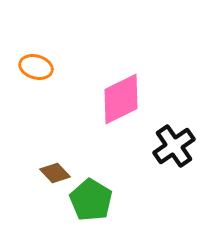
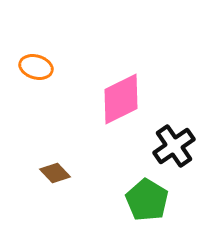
green pentagon: moved 56 px right
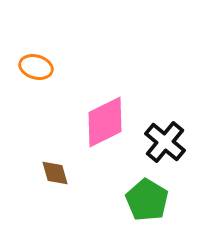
pink diamond: moved 16 px left, 23 px down
black cross: moved 9 px left, 4 px up; rotated 15 degrees counterclockwise
brown diamond: rotated 28 degrees clockwise
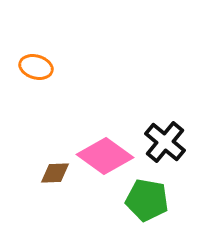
pink diamond: moved 34 px down; rotated 62 degrees clockwise
brown diamond: rotated 76 degrees counterclockwise
green pentagon: rotated 21 degrees counterclockwise
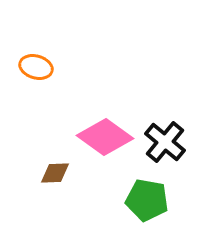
pink diamond: moved 19 px up
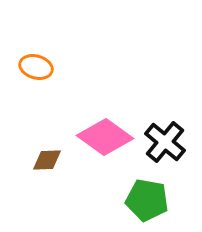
brown diamond: moved 8 px left, 13 px up
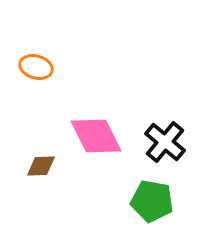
pink diamond: moved 9 px left, 1 px up; rotated 28 degrees clockwise
brown diamond: moved 6 px left, 6 px down
green pentagon: moved 5 px right, 1 px down
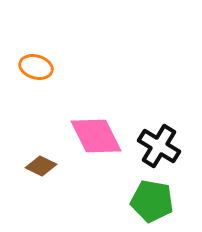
black cross: moved 6 px left, 4 px down; rotated 9 degrees counterclockwise
brown diamond: rotated 28 degrees clockwise
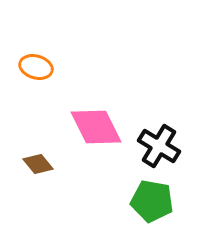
pink diamond: moved 9 px up
brown diamond: moved 3 px left, 2 px up; rotated 24 degrees clockwise
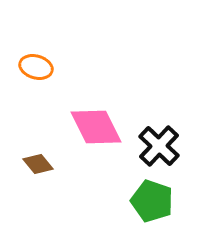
black cross: rotated 12 degrees clockwise
green pentagon: rotated 9 degrees clockwise
